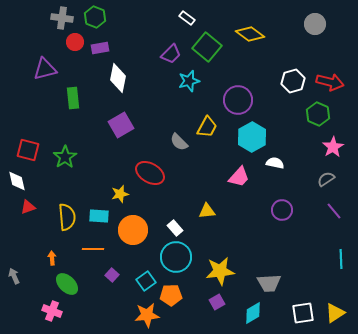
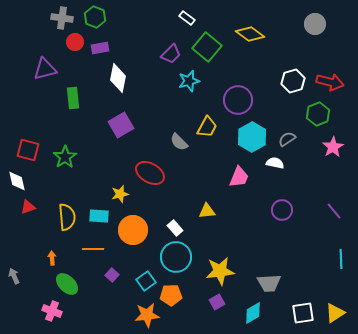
green hexagon at (318, 114): rotated 15 degrees clockwise
pink trapezoid at (239, 177): rotated 20 degrees counterclockwise
gray semicircle at (326, 179): moved 39 px left, 40 px up
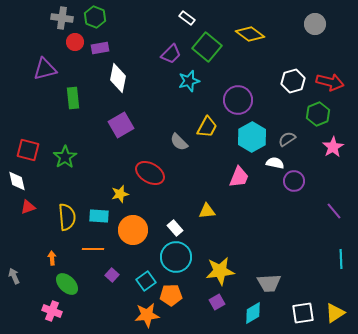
purple circle at (282, 210): moved 12 px right, 29 px up
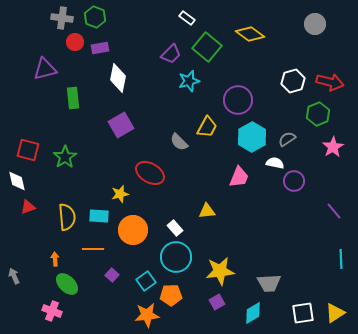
orange arrow at (52, 258): moved 3 px right, 1 px down
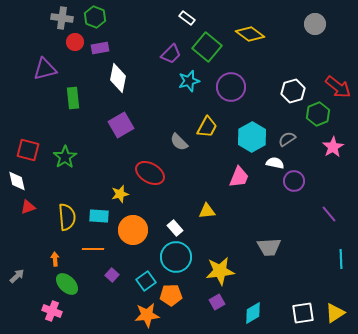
white hexagon at (293, 81): moved 10 px down
red arrow at (330, 82): moved 8 px right, 5 px down; rotated 24 degrees clockwise
purple circle at (238, 100): moved 7 px left, 13 px up
purple line at (334, 211): moved 5 px left, 3 px down
gray arrow at (14, 276): moved 3 px right; rotated 70 degrees clockwise
gray trapezoid at (269, 283): moved 36 px up
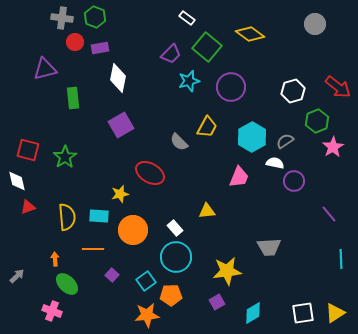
green hexagon at (318, 114): moved 1 px left, 7 px down
gray semicircle at (287, 139): moved 2 px left, 2 px down
yellow star at (220, 271): moved 7 px right
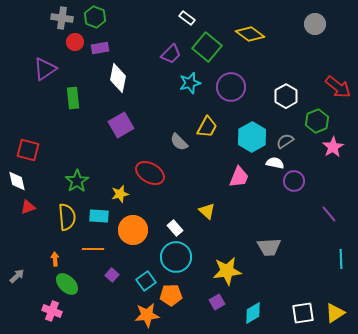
purple triangle at (45, 69): rotated 20 degrees counterclockwise
cyan star at (189, 81): moved 1 px right, 2 px down
white hexagon at (293, 91): moved 7 px left, 5 px down; rotated 15 degrees counterclockwise
green star at (65, 157): moved 12 px right, 24 px down
yellow triangle at (207, 211): rotated 48 degrees clockwise
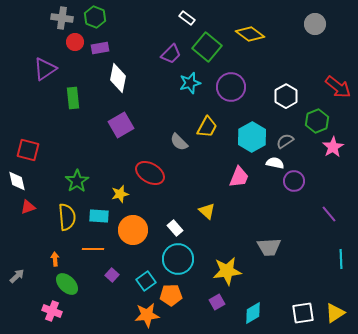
cyan circle at (176, 257): moved 2 px right, 2 px down
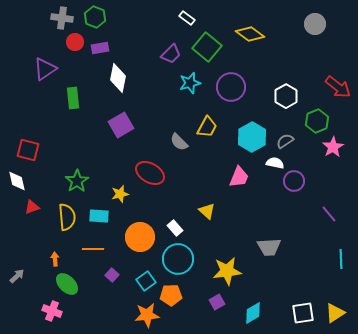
red triangle at (28, 207): moved 4 px right
orange circle at (133, 230): moved 7 px right, 7 px down
